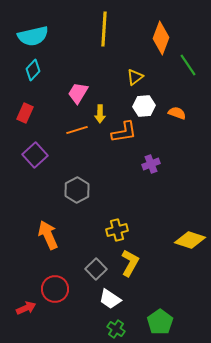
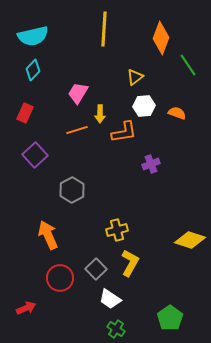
gray hexagon: moved 5 px left
red circle: moved 5 px right, 11 px up
green pentagon: moved 10 px right, 4 px up
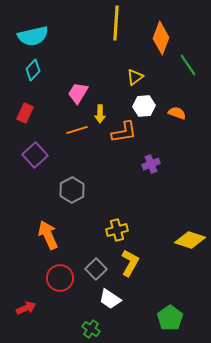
yellow line: moved 12 px right, 6 px up
green cross: moved 25 px left
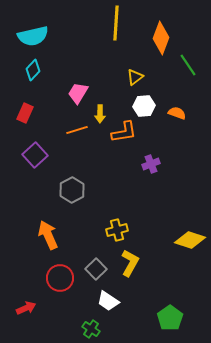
white trapezoid: moved 2 px left, 2 px down
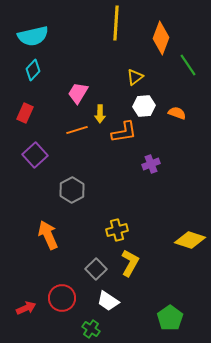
red circle: moved 2 px right, 20 px down
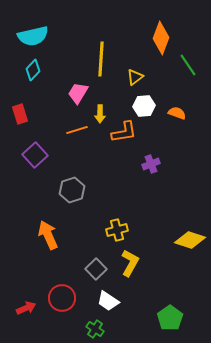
yellow line: moved 15 px left, 36 px down
red rectangle: moved 5 px left, 1 px down; rotated 42 degrees counterclockwise
gray hexagon: rotated 10 degrees clockwise
green cross: moved 4 px right
